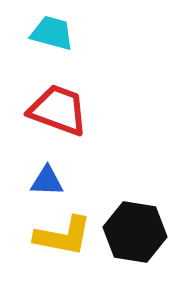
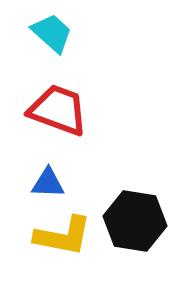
cyan trapezoid: rotated 27 degrees clockwise
blue triangle: moved 1 px right, 2 px down
black hexagon: moved 11 px up
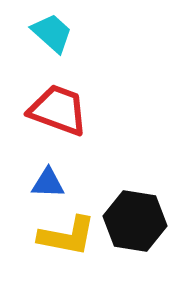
yellow L-shape: moved 4 px right
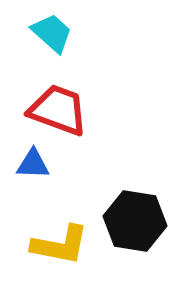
blue triangle: moved 15 px left, 19 px up
yellow L-shape: moved 7 px left, 9 px down
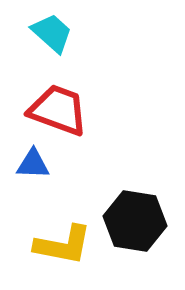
yellow L-shape: moved 3 px right
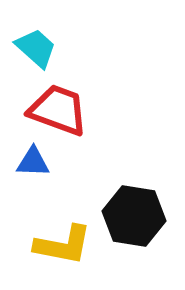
cyan trapezoid: moved 16 px left, 15 px down
blue triangle: moved 2 px up
black hexagon: moved 1 px left, 5 px up
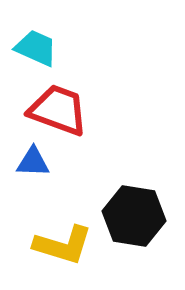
cyan trapezoid: rotated 18 degrees counterclockwise
yellow L-shape: rotated 6 degrees clockwise
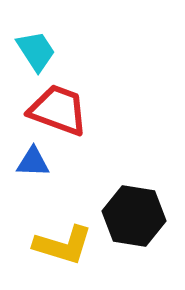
cyan trapezoid: moved 3 px down; rotated 33 degrees clockwise
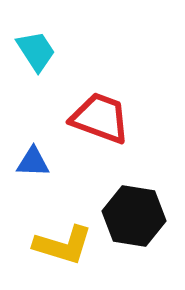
red trapezoid: moved 42 px right, 8 px down
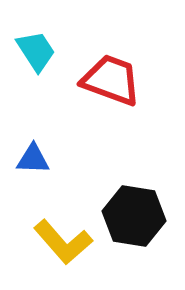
red trapezoid: moved 11 px right, 38 px up
blue triangle: moved 3 px up
yellow L-shape: moved 3 px up; rotated 32 degrees clockwise
